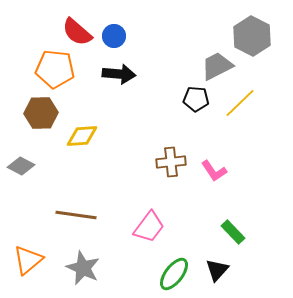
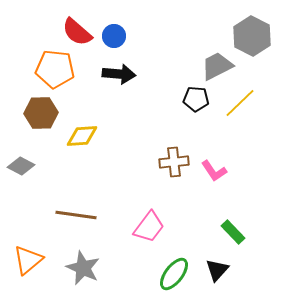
brown cross: moved 3 px right
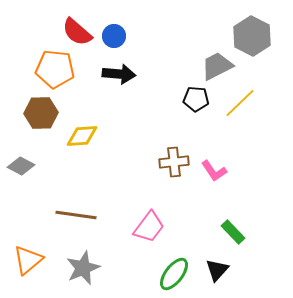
gray star: rotated 24 degrees clockwise
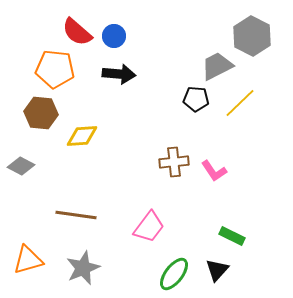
brown hexagon: rotated 8 degrees clockwise
green rectangle: moved 1 px left, 4 px down; rotated 20 degrees counterclockwise
orange triangle: rotated 24 degrees clockwise
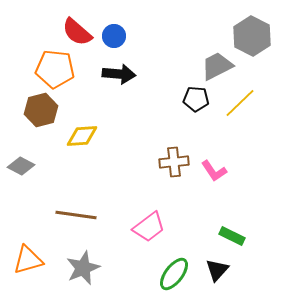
brown hexagon: moved 3 px up; rotated 20 degrees counterclockwise
pink trapezoid: rotated 16 degrees clockwise
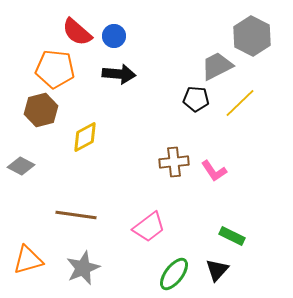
yellow diamond: moved 3 px right, 1 px down; rotated 24 degrees counterclockwise
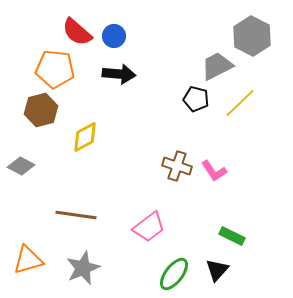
black pentagon: rotated 10 degrees clockwise
brown cross: moved 3 px right, 4 px down; rotated 24 degrees clockwise
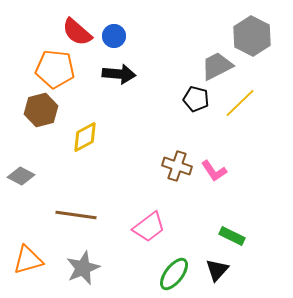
gray diamond: moved 10 px down
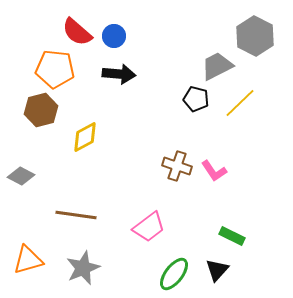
gray hexagon: moved 3 px right
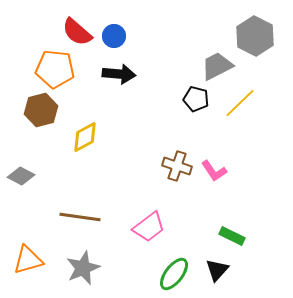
brown line: moved 4 px right, 2 px down
